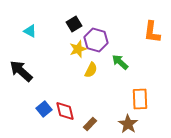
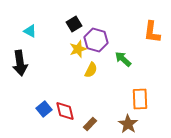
green arrow: moved 3 px right, 3 px up
black arrow: moved 1 px left, 8 px up; rotated 140 degrees counterclockwise
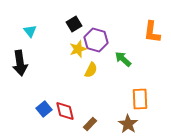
cyan triangle: rotated 24 degrees clockwise
